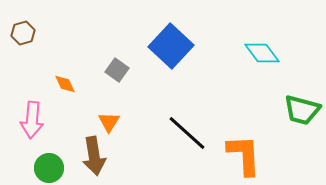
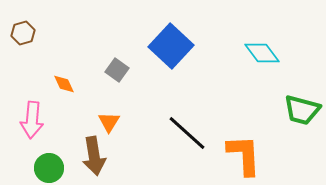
orange diamond: moved 1 px left
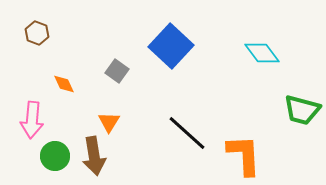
brown hexagon: moved 14 px right; rotated 25 degrees counterclockwise
gray square: moved 1 px down
green circle: moved 6 px right, 12 px up
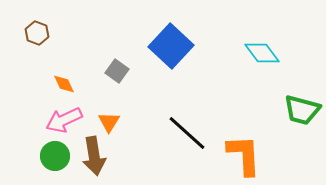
pink arrow: moved 32 px right; rotated 60 degrees clockwise
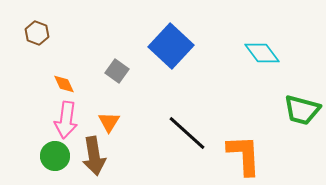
pink arrow: moved 2 px right; rotated 57 degrees counterclockwise
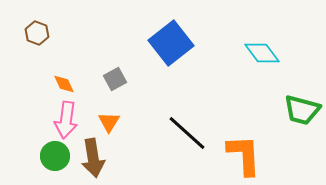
blue square: moved 3 px up; rotated 9 degrees clockwise
gray square: moved 2 px left, 8 px down; rotated 25 degrees clockwise
brown arrow: moved 1 px left, 2 px down
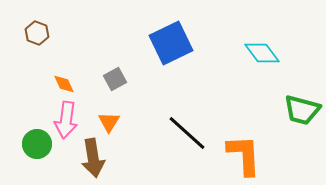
blue square: rotated 12 degrees clockwise
green circle: moved 18 px left, 12 px up
